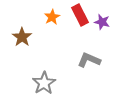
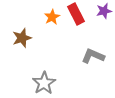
red rectangle: moved 4 px left, 1 px up
purple star: moved 2 px right, 11 px up; rotated 28 degrees counterclockwise
brown star: moved 1 px down; rotated 18 degrees clockwise
gray L-shape: moved 4 px right, 4 px up
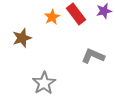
red rectangle: rotated 10 degrees counterclockwise
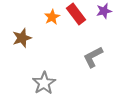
gray L-shape: moved 1 px down; rotated 50 degrees counterclockwise
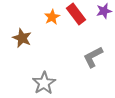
brown star: rotated 30 degrees counterclockwise
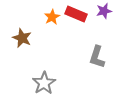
red rectangle: rotated 30 degrees counterclockwise
gray L-shape: moved 4 px right; rotated 45 degrees counterclockwise
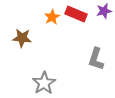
brown star: rotated 18 degrees counterclockwise
gray L-shape: moved 1 px left, 2 px down
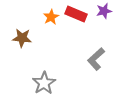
orange star: moved 1 px left
gray L-shape: rotated 30 degrees clockwise
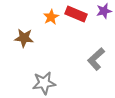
brown star: moved 2 px right
gray star: rotated 25 degrees clockwise
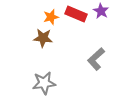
purple star: moved 3 px left; rotated 28 degrees counterclockwise
orange star: rotated 14 degrees clockwise
brown star: moved 19 px right
